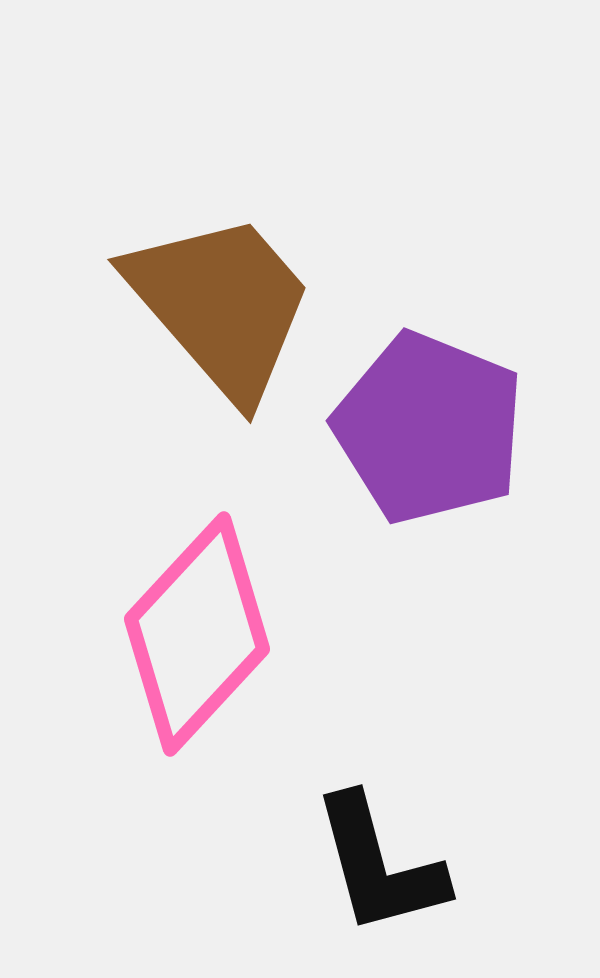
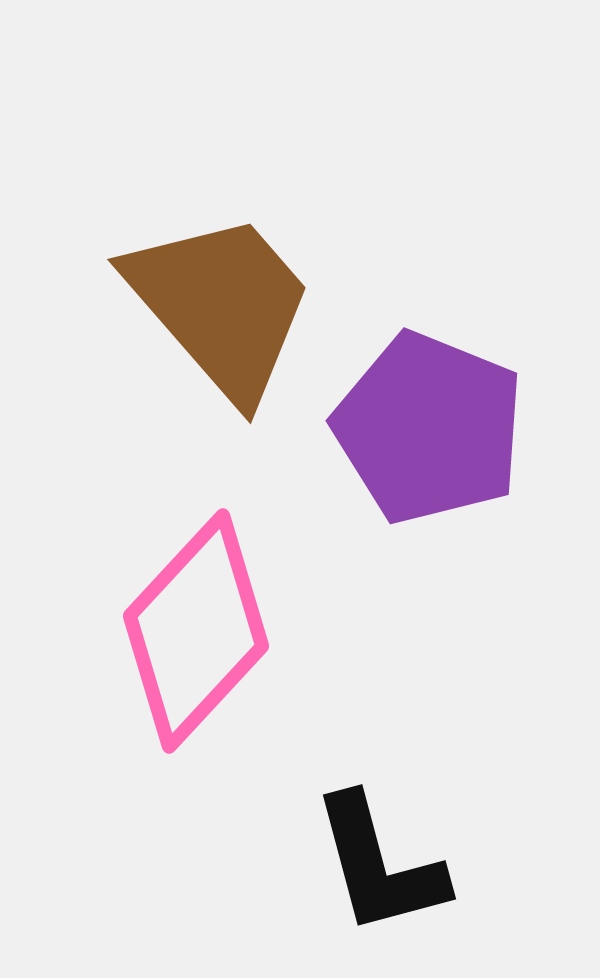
pink diamond: moved 1 px left, 3 px up
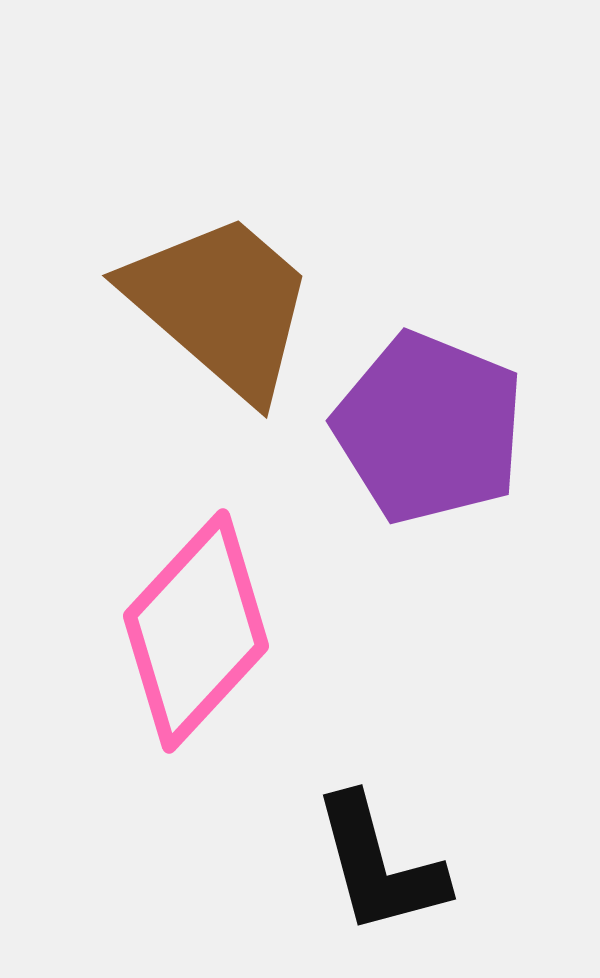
brown trapezoid: rotated 8 degrees counterclockwise
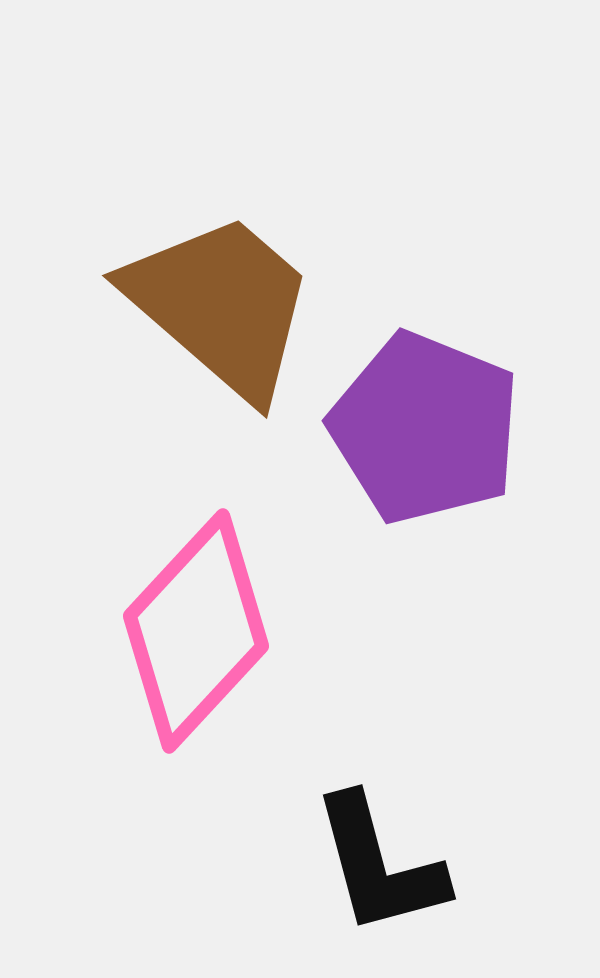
purple pentagon: moved 4 px left
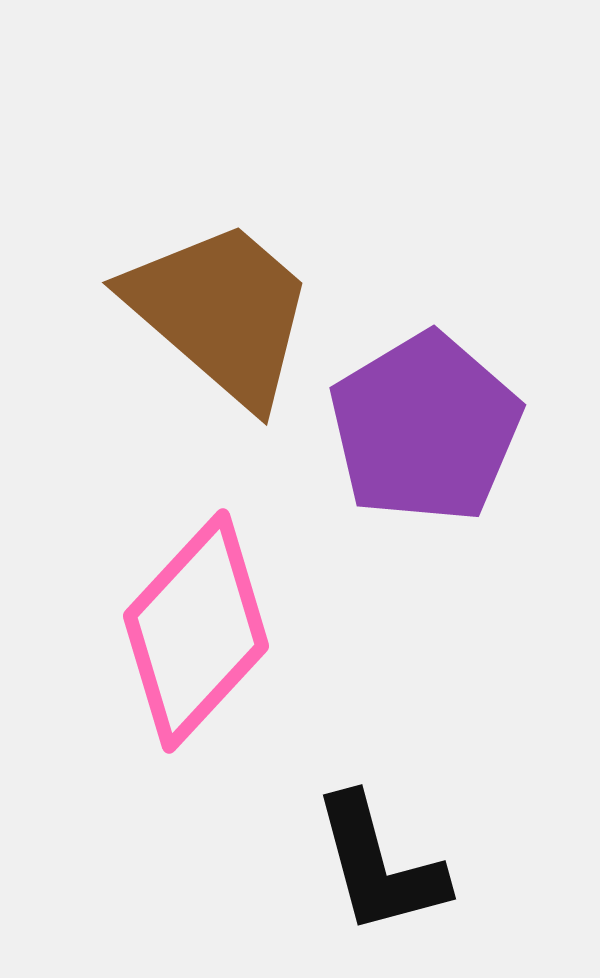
brown trapezoid: moved 7 px down
purple pentagon: rotated 19 degrees clockwise
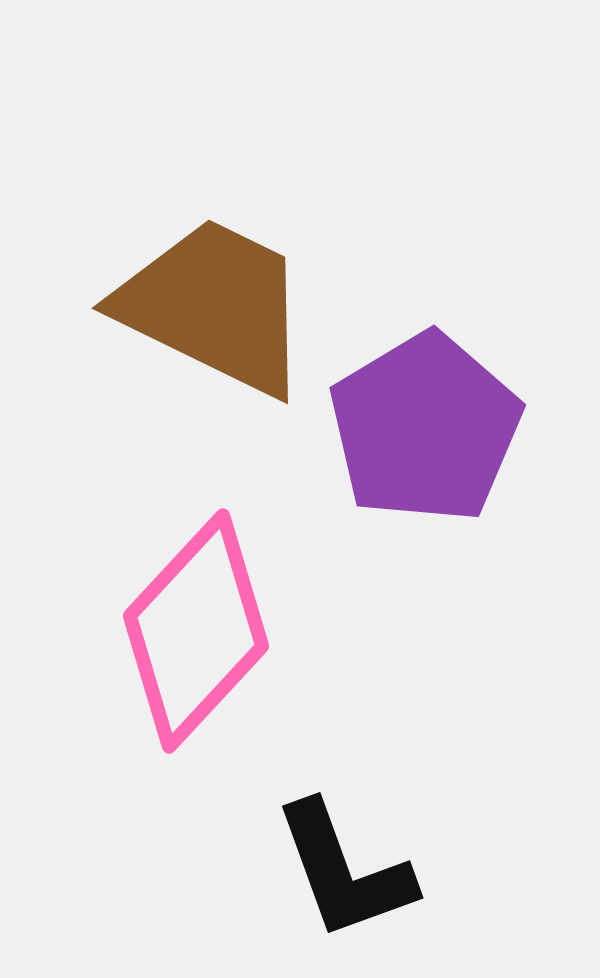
brown trapezoid: moved 7 px left, 6 px up; rotated 15 degrees counterclockwise
black L-shape: moved 35 px left, 6 px down; rotated 5 degrees counterclockwise
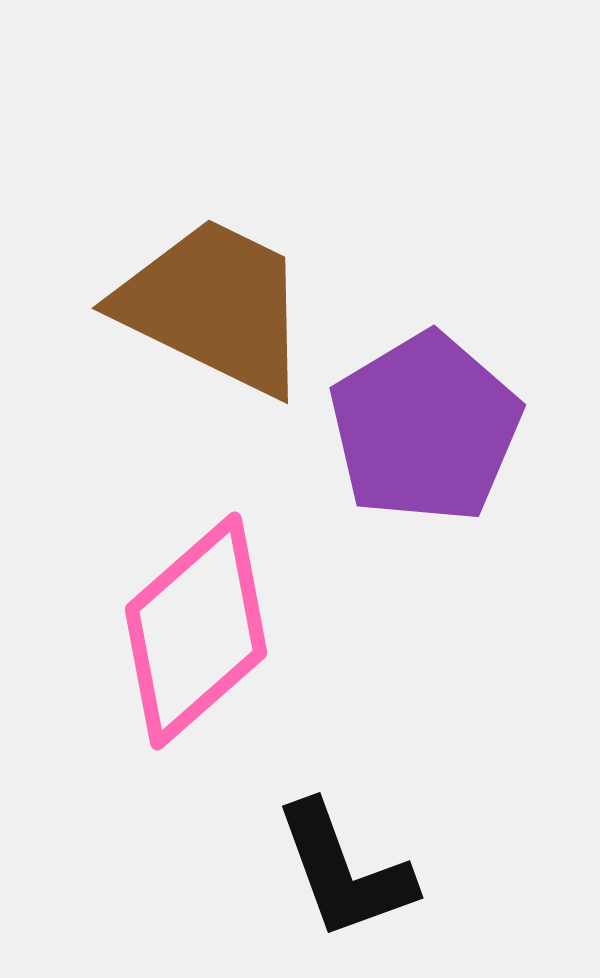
pink diamond: rotated 6 degrees clockwise
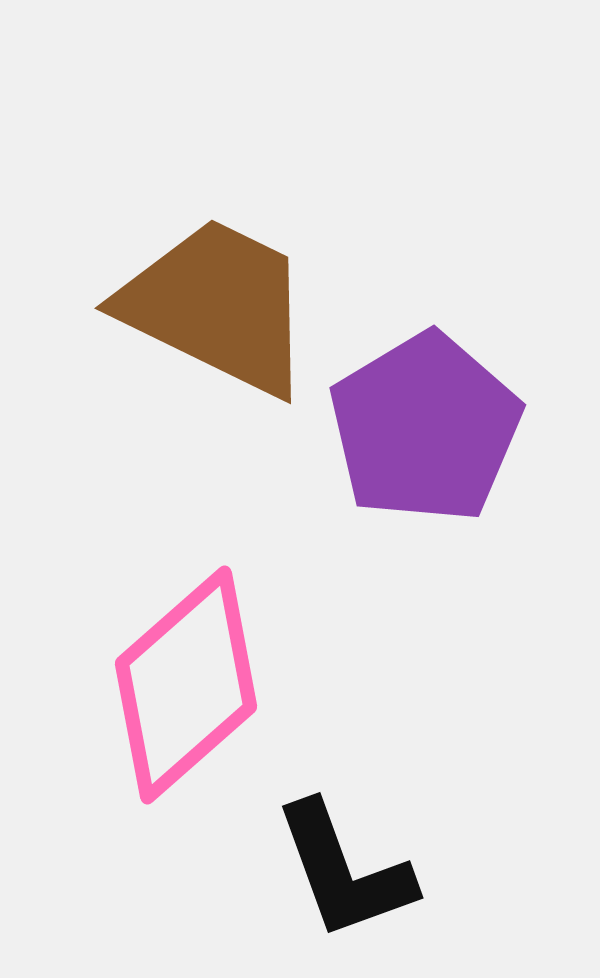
brown trapezoid: moved 3 px right
pink diamond: moved 10 px left, 54 px down
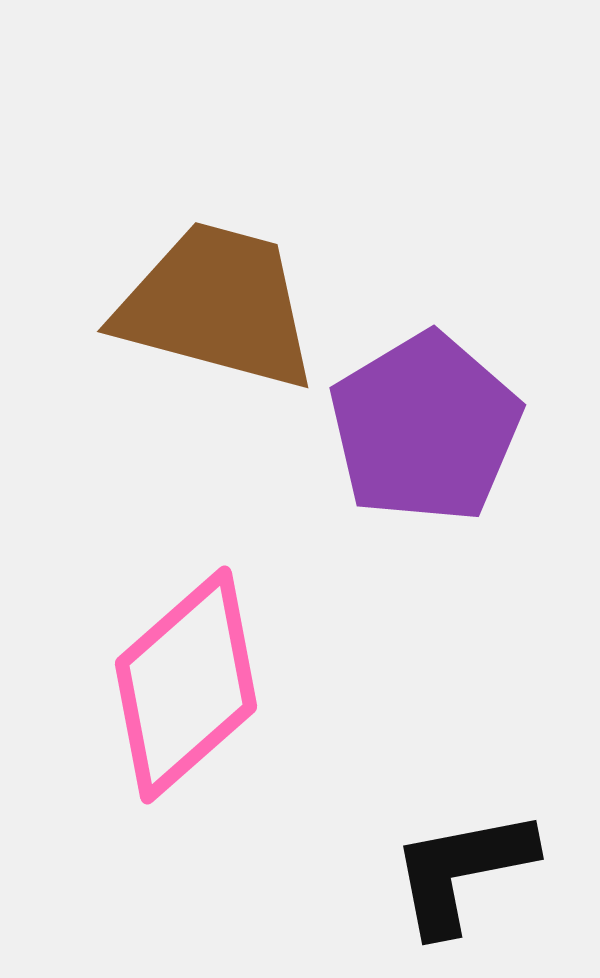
brown trapezoid: rotated 11 degrees counterclockwise
black L-shape: moved 118 px right; rotated 99 degrees clockwise
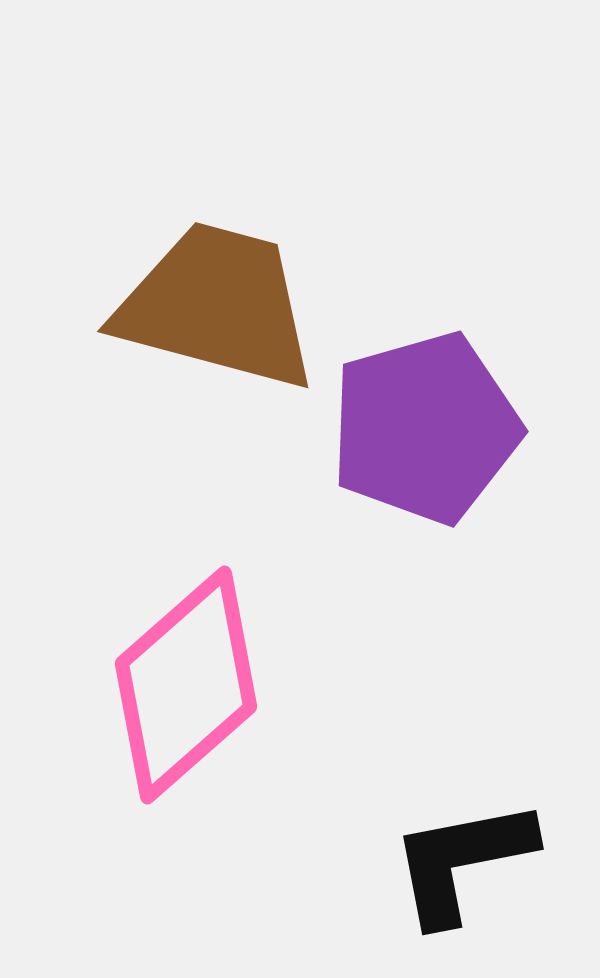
purple pentagon: rotated 15 degrees clockwise
black L-shape: moved 10 px up
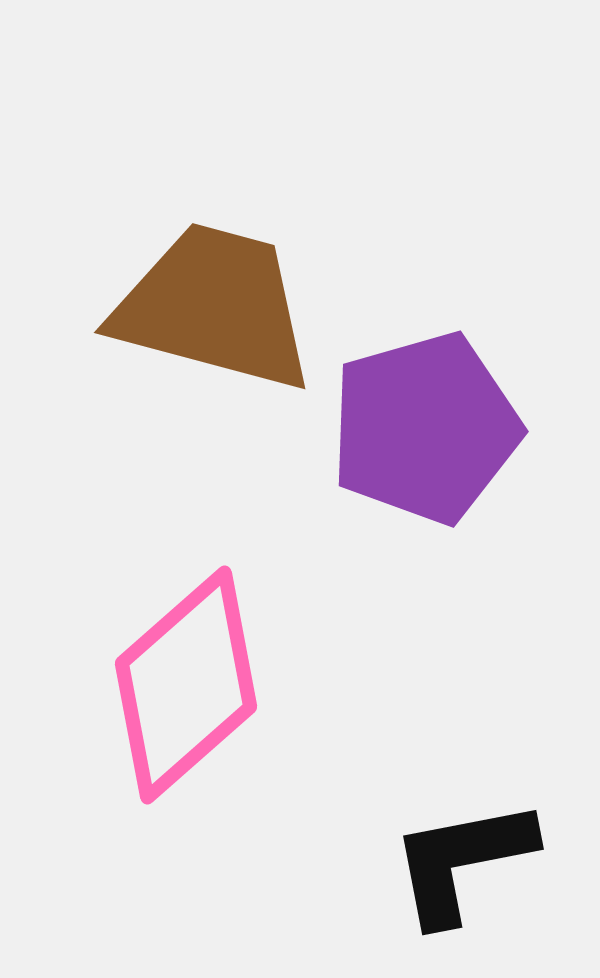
brown trapezoid: moved 3 px left, 1 px down
